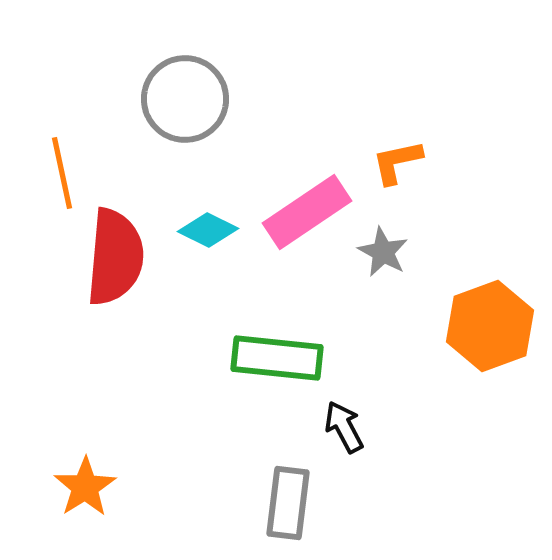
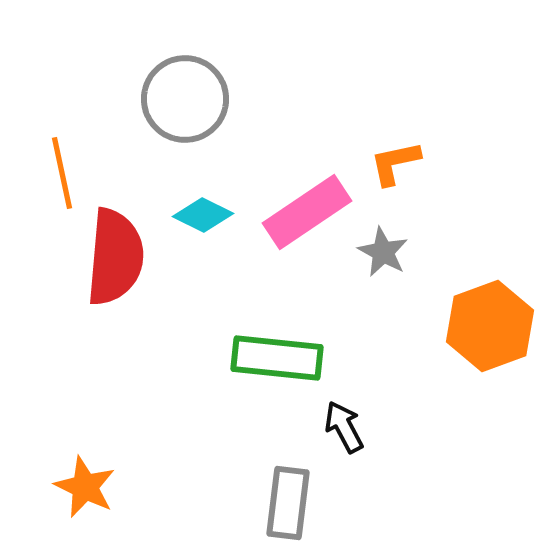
orange L-shape: moved 2 px left, 1 px down
cyan diamond: moved 5 px left, 15 px up
orange star: rotated 14 degrees counterclockwise
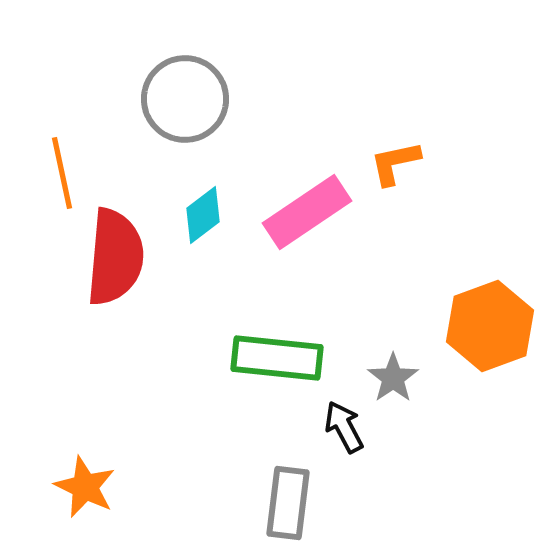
cyan diamond: rotated 64 degrees counterclockwise
gray star: moved 10 px right, 126 px down; rotated 9 degrees clockwise
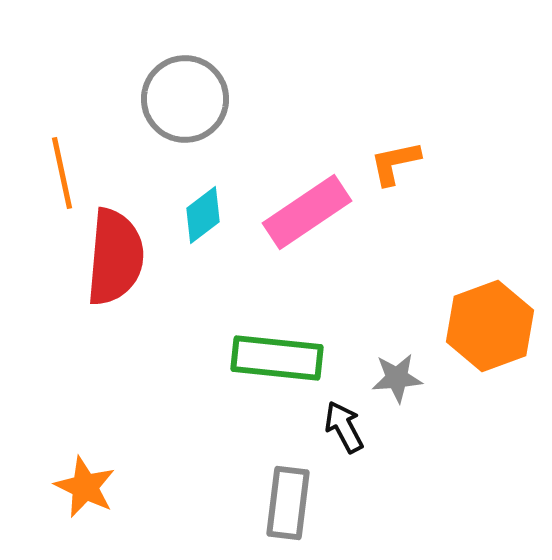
gray star: moved 4 px right; rotated 30 degrees clockwise
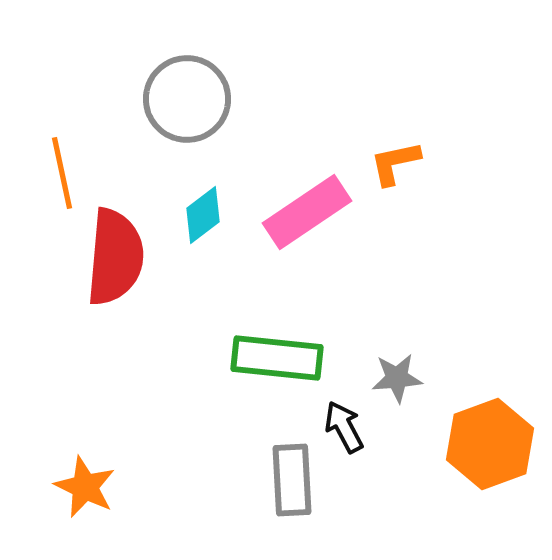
gray circle: moved 2 px right
orange hexagon: moved 118 px down
gray rectangle: moved 4 px right, 23 px up; rotated 10 degrees counterclockwise
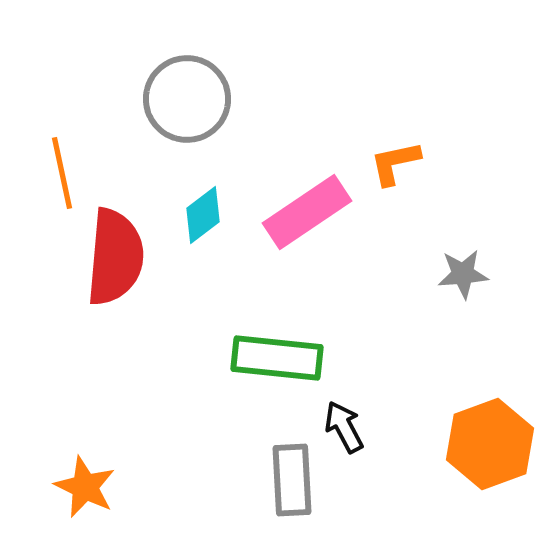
gray star: moved 66 px right, 104 px up
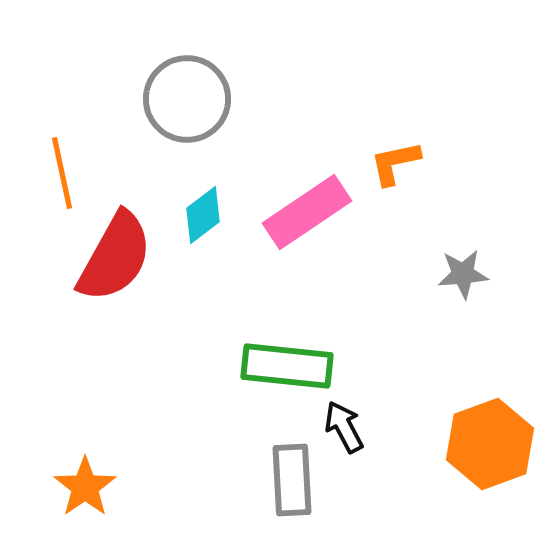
red semicircle: rotated 24 degrees clockwise
green rectangle: moved 10 px right, 8 px down
orange star: rotated 12 degrees clockwise
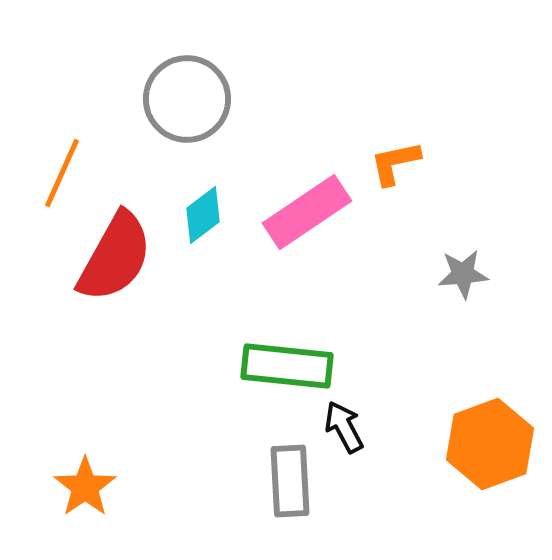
orange line: rotated 36 degrees clockwise
gray rectangle: moved 2 px left, 1 px down
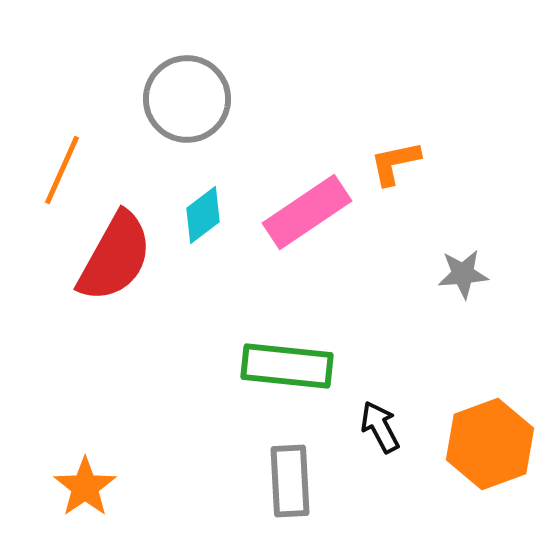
orange line: moved 3 px up
black arrow: moved 36 px right
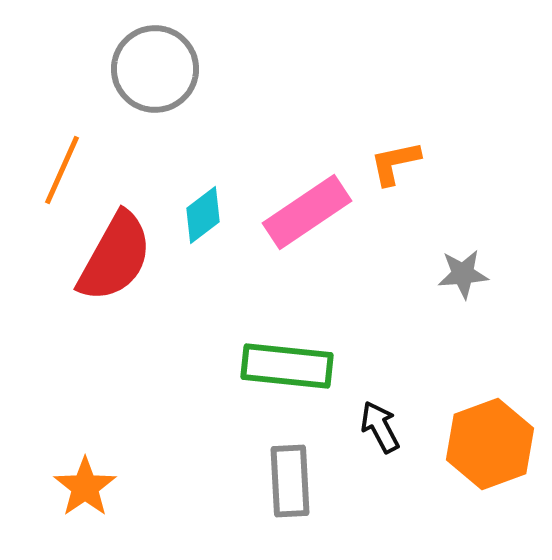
gray circle: moved 32 px left, 30 px up
